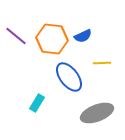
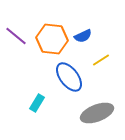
yellow line: moved 1 px left, 3 px up; rotated 30 degrees counterclockwise
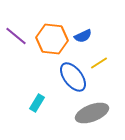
yellow line: moved 2 px left, 3 px down
blue ellipse: moved 4 px right
gray ellipse: moved 5 px left
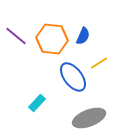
blue semicircle: rotated 42 degrees counterclockwise
cyan rectangle: rotated 12 degrees clockwise
gray ellipse: moved 3 px left, 5 px down
